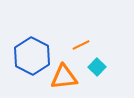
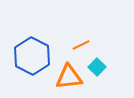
orange triangle: moved 5 px right
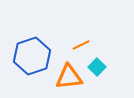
blue hexagon: rotated 15 degrees clockwise
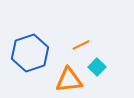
blue hexagon: moved 2 px left, 3 px up
orange triangle: moved 3 px down
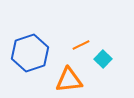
cyan square: moved 6 px right, 8 px up
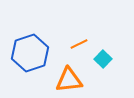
orange line: moved 2 px left, 1 px up
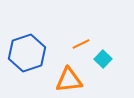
orange line: moved 2 px right
blue hexagon: moved 3 px left
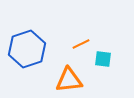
blue hexagon: moved 4 px up
cyan square: rotated 36 degrees counterclockwise
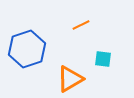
orange line: moved 19 px up
orange triangle: moved 1 px right, 1 px up; rotated 24 degrees counterclockwise
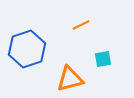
cyan square: rotated 18 degrees counterclockwise
orange triangle: rotated 16 degrees clockwise
